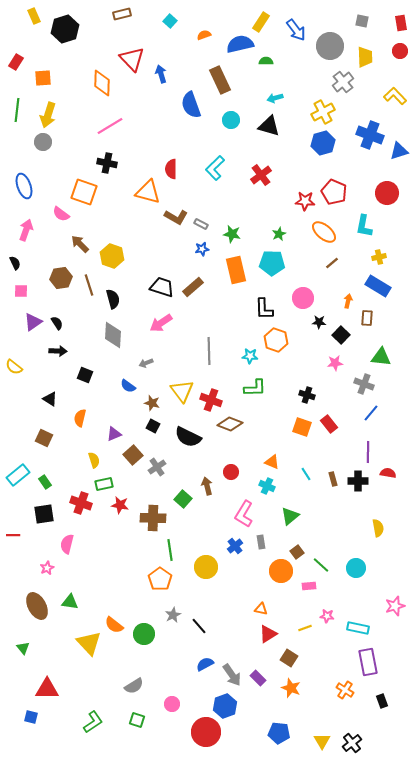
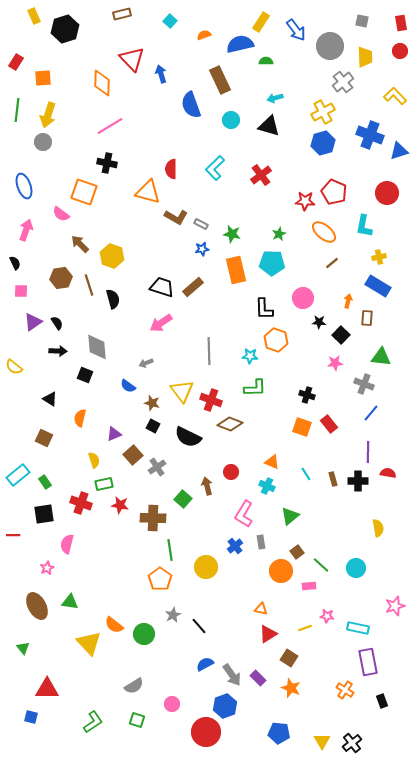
gray diamond at (113, 335): moved 16 px left, 12 px down; rotated 8 degrees counterclockwise
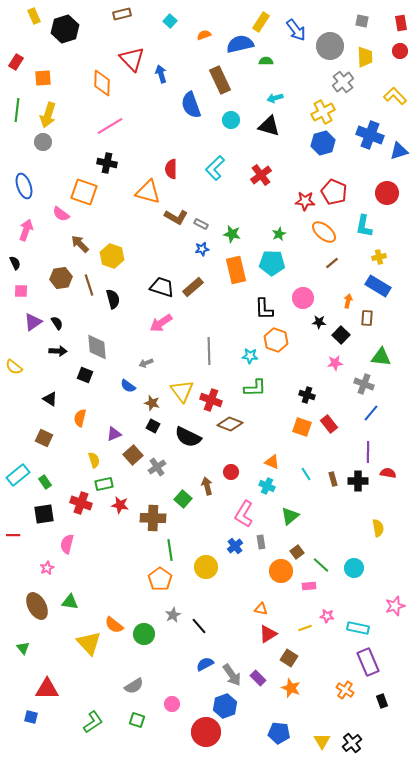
cyan circle at (356, 568): moved 2 px left
purple rectangle at (368, 662): rotated 12 degrees counterclockwise
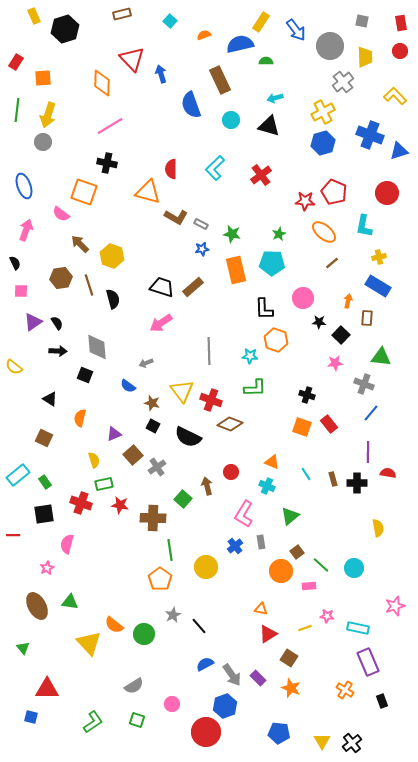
black cross at (358, 481): moved 1 px left, 2 px down
